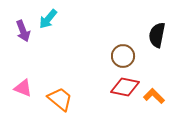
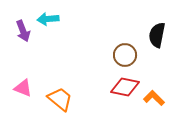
cyan arrow: rotated 45 degrees clockwise
brown circle: moved 2 px right, 1 px up
orange L-shape: moved 2 px down
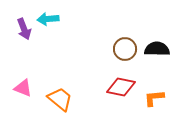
purple arrow: moved 1 px right, 2 px up
black semicircle: moved 14 px down; rotated 80 degrees clockwise
brown circle: moved 6 px up
red diamond: moved 4 px left
orange L-shape: rotated 50 degrees counterclockwise
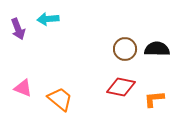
purple arrow: moved 6 px left
orange L-shape: moved 1 px down
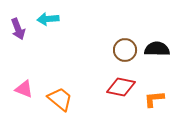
brown circle: moved 1 px down
pink triangle: moved 1 px right, 1 px down
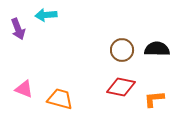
cyan arrow: moved 2 px left, 4 px up
brown circle: moved 3 px left
orange trapezoid: rotated 24 degrees counterclockwise
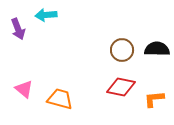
pink triangle: rotated 18 degrees clockwise
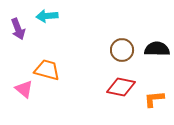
cyan arrow: moved 1 px right, 1 px down
orange trapezoid: moved 13 px left, 29 px up
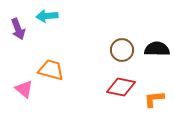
orange trapezoid: moved 4 px right
